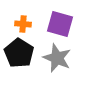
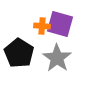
orange cross: moved 19 px right, 2 px down
gray star: rotated 12 degrees clockwise
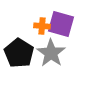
purple square: moved 1 px right
gray star: moved 6 px left, 5 px up
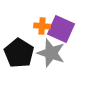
purple square: moved 5 px down; rotated 8 degrees clockwise
gray star: rotated 16 degrees counterclockwise
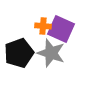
orange cross: moved 1 px right
black pentagon: rotated 20 degrees clockwise
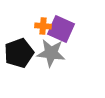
gray star: rotated 12 degrees counterclockwise
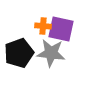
purple square: rotated 12 degrees counterclockwise
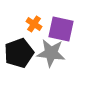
orange cross: moved 9 px left, 2 px up; rotated 28 degrees clockwise
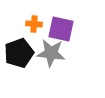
orange cross: rotated 28 degrees counterclockwise
